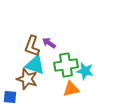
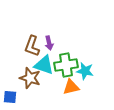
purple arrow: rotated 136 degrees counterclockwise
cyan triangle: moved 9 px right
brown star: moved 3 px right, 1 px up
orange triangle: moved 2 px up
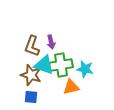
purple arrow: moved 2 px right, 1 px up
green cross: moved 5 px left
cyan star: moved 2 px up
brown star: moved 1 px right, 3 px up
blue square: moved 21 px right
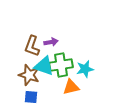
purple arrow: rotated 88 degrees counterclockwise
cyan triangle: moved 1 px down
cyan star: rotated 24 degrees counterclockwise
brown star: moved 2 px left
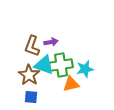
cyan triangle: moved 1 px up
brown star: rotated 15 degrees clockwise
orange triangle: moved 3 px up
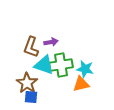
brown L-shape: moved 1 px left, 1 px down
cyan star: rotated 24 degrees clockwise
brown star: moved 2 px left, 8 px down
orange triangle: moved 10 px right
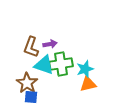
purple arrow: moved 1 px left, 2 px down
green cross: moved 1 px up
cyan star: rotated 30 degrees counterclockwise
orange triangle: moved 7 px right
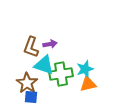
green cross: moved 10 px down
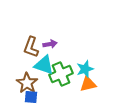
green cross: rotated 15 degrees counterclockwise
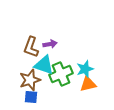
brown star: moved 3 px right, 3 px up; rotated 20 degrees clockwise
